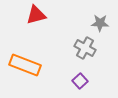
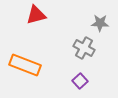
gray cross: moved 1 px left
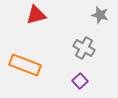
gray star: moved 8 px up; rotated 12 degrees clockwise
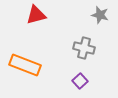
gray cross: rotated 15 degrees counterclockwise
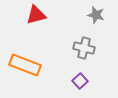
gray star: moved 4 px left
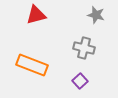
orange rectangle: moved 7 px right
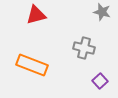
gray star: moved 6 px right, 3 px up
purple square: moved 20 px right
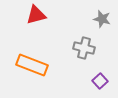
gray star: moved 7 px down
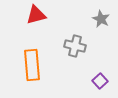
gray star: moved 1 px left; rotated 12 degrees clockwise
gray cross: moved 9 px left, 2 px up
orange rectangle: rotated 64 degrees clockwise
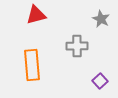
gray cross: moved 2 px right; rotated 15 degrees counterclockwise
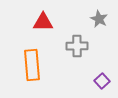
red triangle: moved 7 px right, 7 px down; rotated 15 degrees clockwise
gray star: moved 2 px left
purple square: moved 2 px right
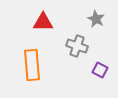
gray star: moved 3 px left
gray cross: rotated 20 degrees clockwise
purple square: moved 2 px left, 11 px up; rotated 21 degrees counterclockwise
